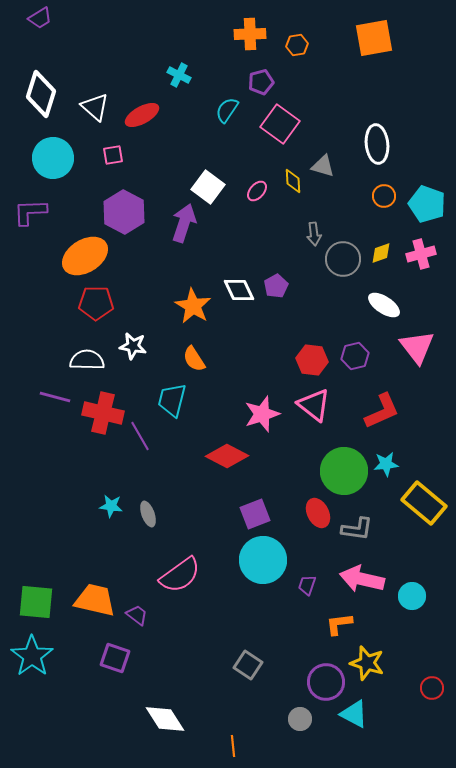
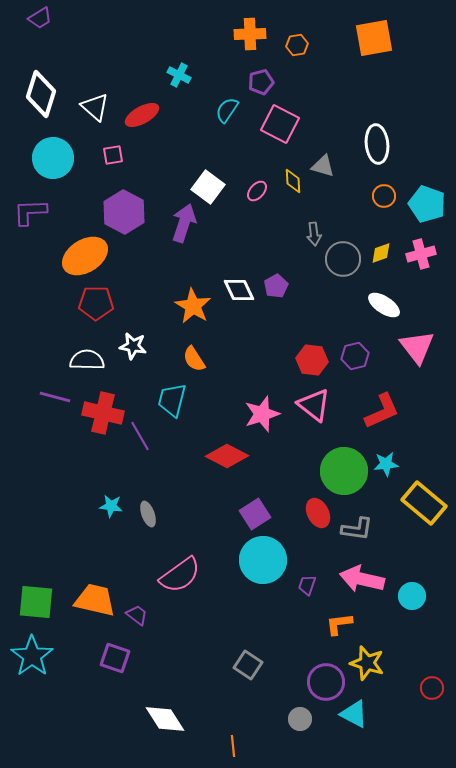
pink square at (280, 124): rotated 9 degrees counterclockwise
purple square at (255, 514): rotated 12 degrees counterclockwise
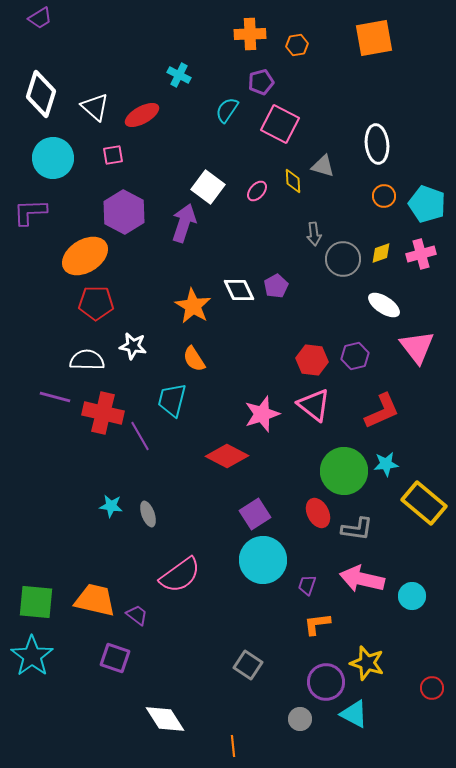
orange L-shape at (339, 624): moved 22 px left
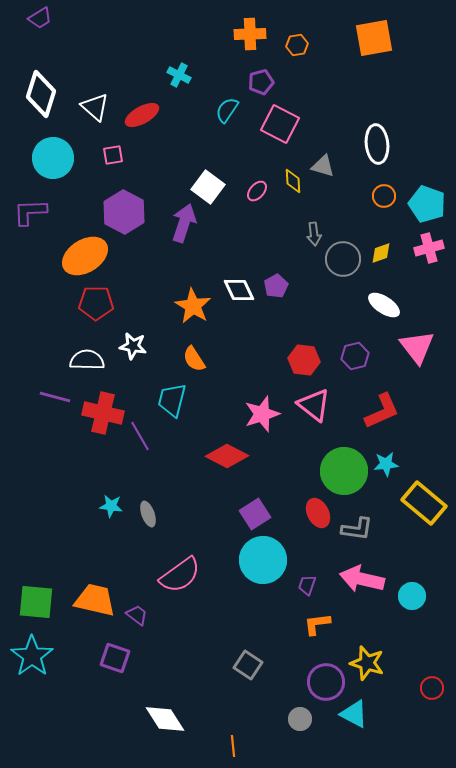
pink cross at (421, 254): moved 8 px right, 6 px up
red hexagon at (312, 360): moved 8 px left
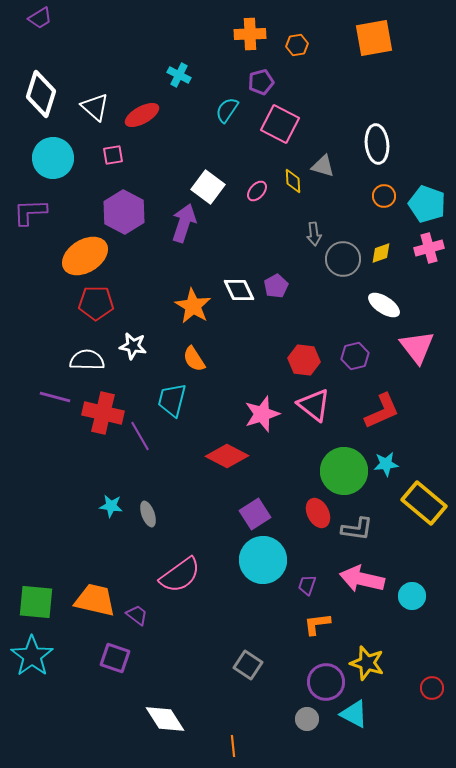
gray circle at (300, 719): moved 7 px right
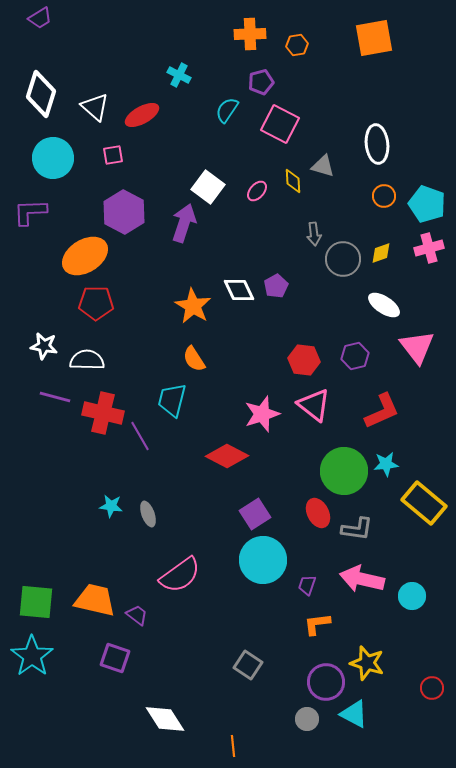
white star at (133, 346): moved 89 px left
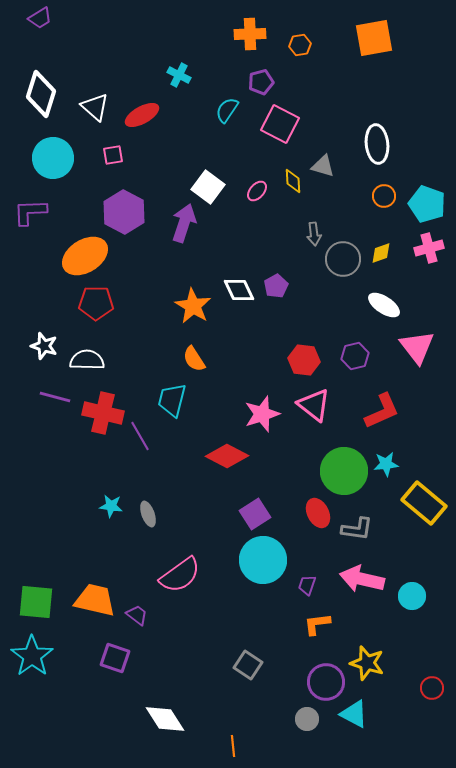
orange hexagon at (297, 45): moved 3 px right
white star at (44, 346): rotated 8 degrees clockwise
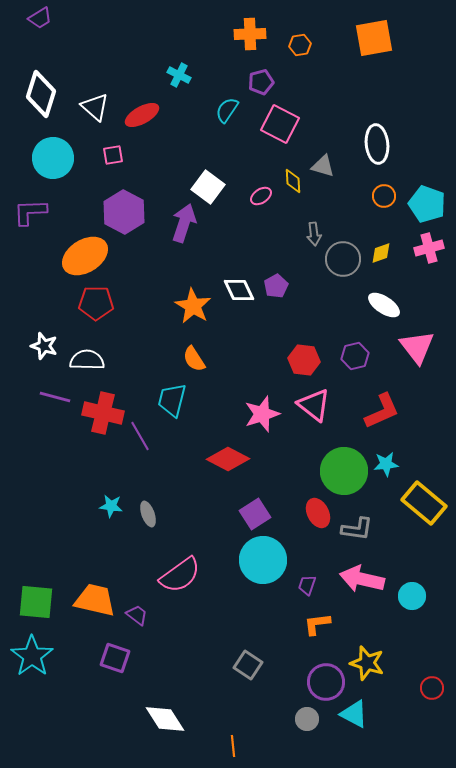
pink ellipse at (257, 191): moved 4 px right, 5 px down; rotated 15 degrees clockwise
red diamond at (227, 456): moved 1 px right, 3 px down
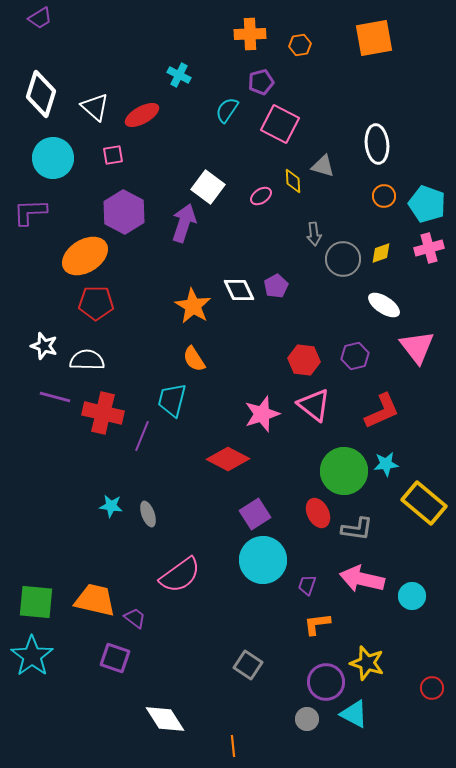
purple line at (140, 436): moved 2 px right; rotated 52 degrees clockwise
purple trapezoid at (137, 615): moved 2 px left, 3 px down
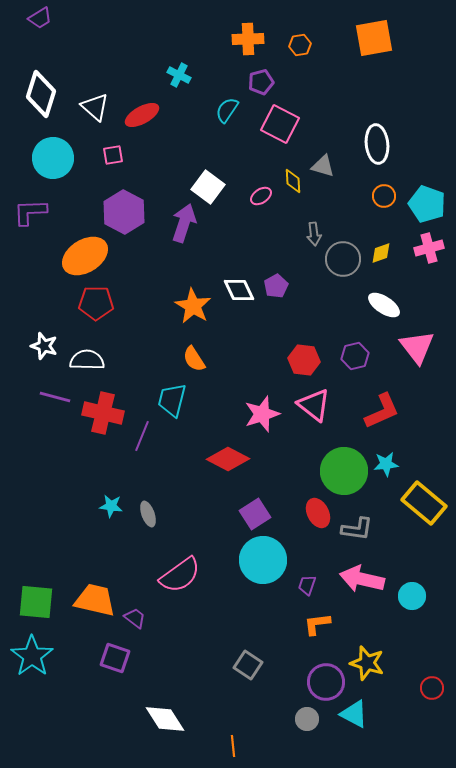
orange cross at (250, 34): moved 2 px left, 5 px down
